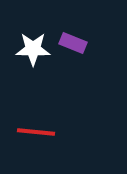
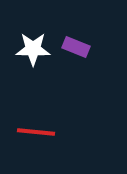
purple rectangle: moved 3 px right, 4 px down
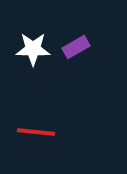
purple rectangle: rotated 52 degrees counterclockwise
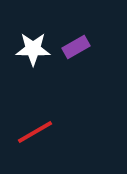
red line: moved 1 px left; rotated 36 degrees counterclockwise
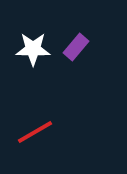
purple rectangle: rotated 20 degrees counterclockwise
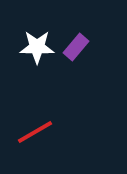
white star: moved 4 px right, 2 px up
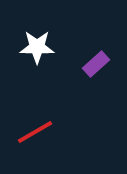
purple rectangle: moved 20 px right, 17 px down; rotated 8 degrees clockwise
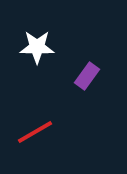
purple rectangle: moved 9 px left, 12 px down; rotated 12 degrees counterclockwise
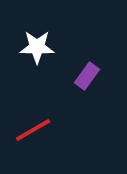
red line: moved 2 px left, 2 px up
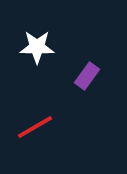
red line: moved 2 px right, 3 px up
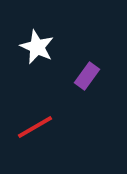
white star: rotated 24 degrees clockwise
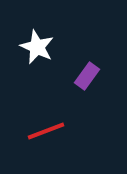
red line: moved 11 px right, 4 px down; rotated 9 degrees clockwise
